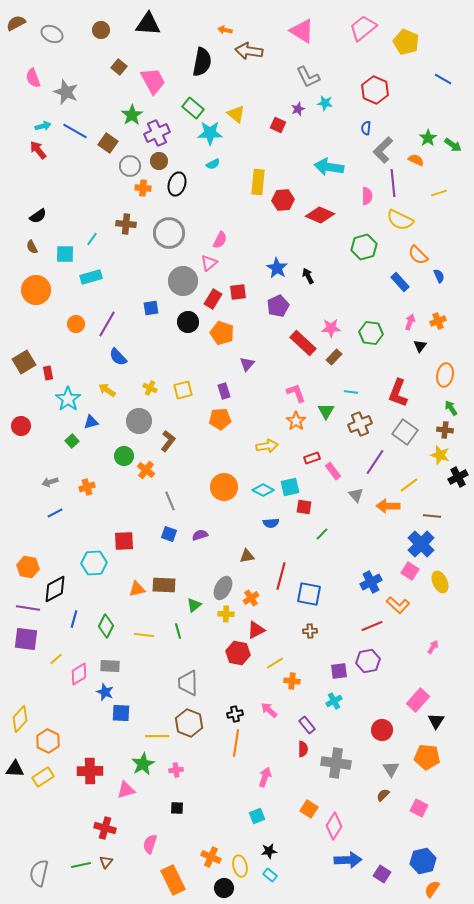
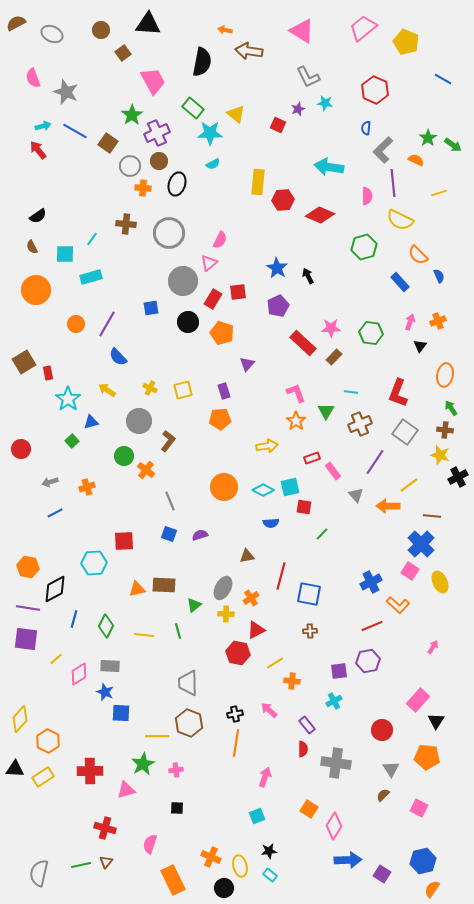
brown square at (119, 67): moved 4 px right, 14 px up; rotated 14 degrees clockwise
red circle at (21, 426): moved 23 px down
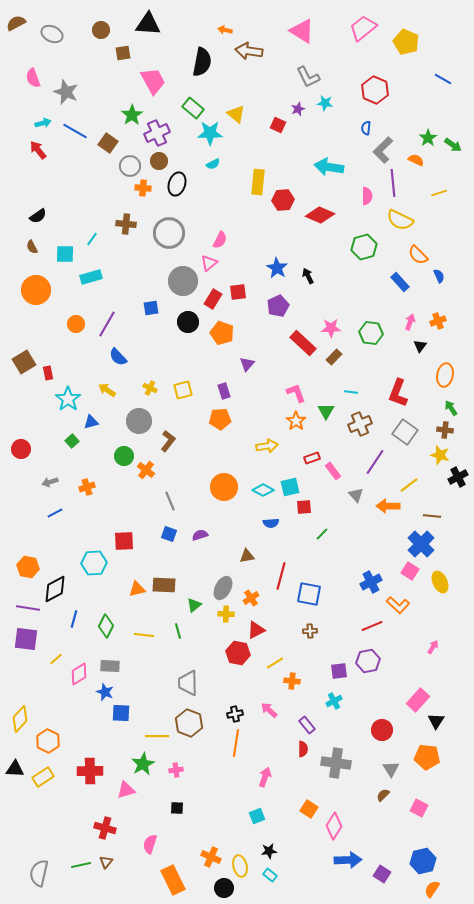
brown square at (123, 53): rotated 28 degrees clockwise
cyan arrow at (43, 126): moved 3 px up
red square at (304, 507): rotated 14 degrees counterclockwise
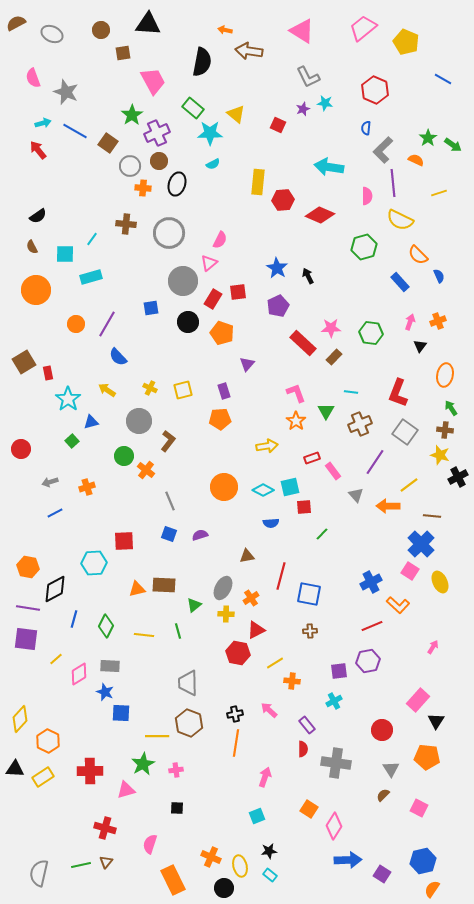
purple star at (298, 109): moved 5 px right
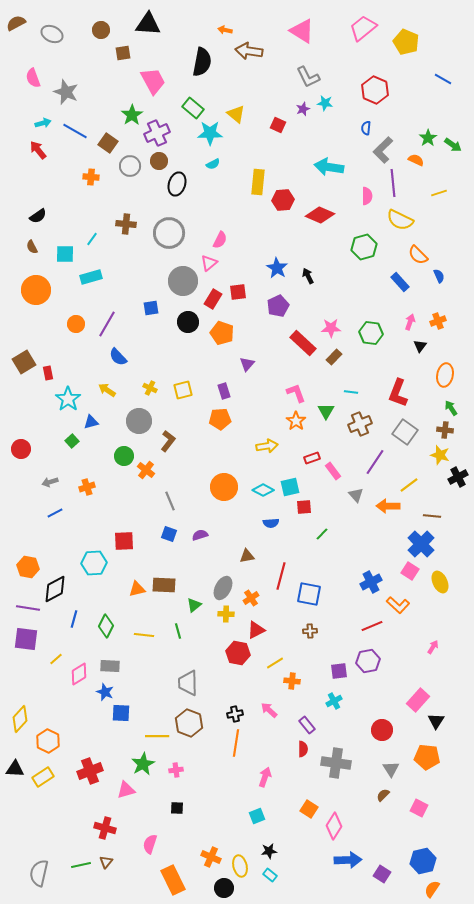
orange cross at (143, 188): moved 52 px left, 11 px up
red cross at (90, 771): rotated 20 degrees counterclockwise
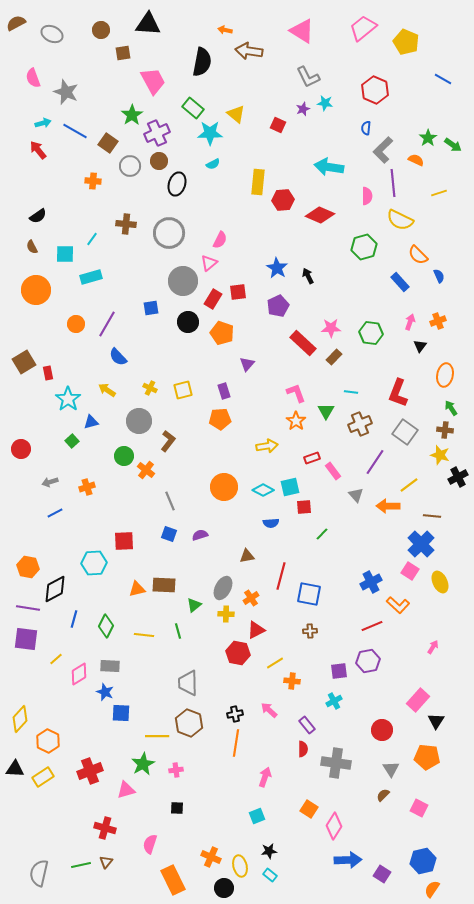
orange cross at (91, 177): moved 2 px right, 4 px down
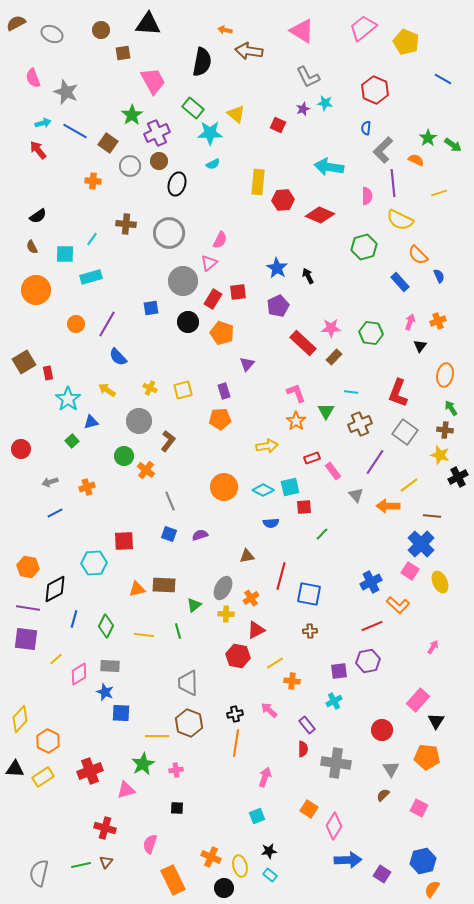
red hexagon at (238, 653): moved 3 px down
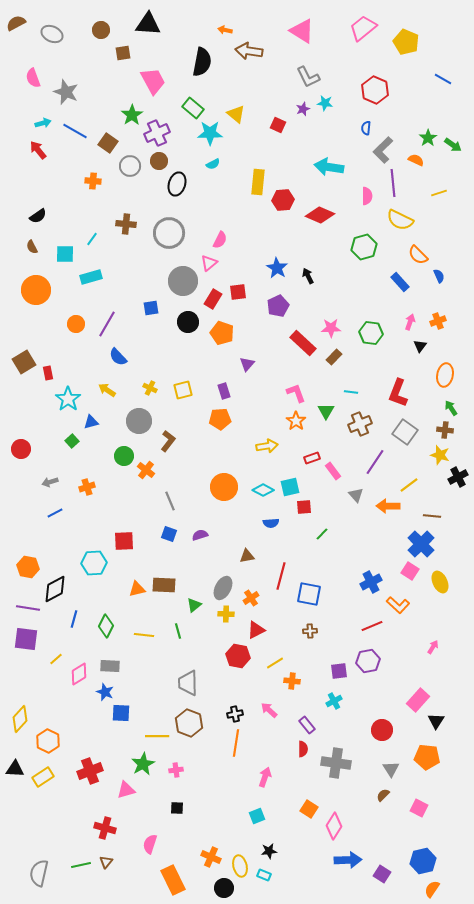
cyan rectangle at (270, 875): moved 6 px left; rotated 16 degrees counterclockwise
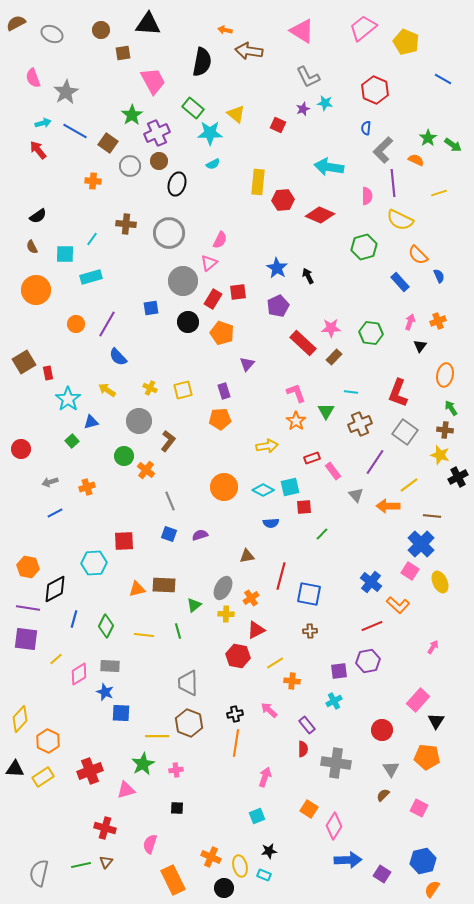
gray star at (66, 92): rotated 20 degrees clockwise
blue cross at (371, 582): rotated 25 degrees counterclockwise
